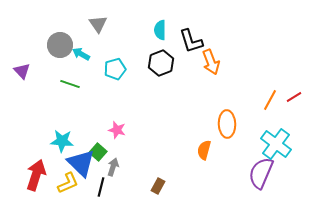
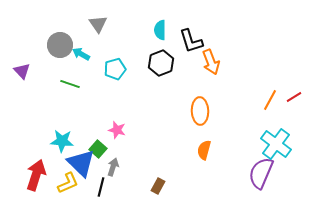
orange ellipse: moved 27 px left, 13 px up
green square: moved 3 px up
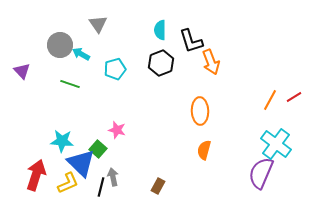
gray arrow: moved 10 px down; rotated 30 degrees counterclockwise
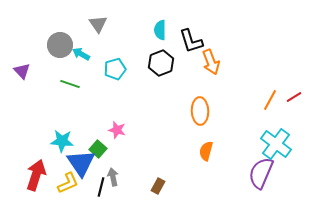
orange semicircle: moved 2 px right, 1 px down
blue triangle: rotated 12 degrees clockwise
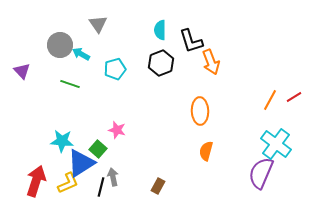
blue triangle: rotated 32 degrees clockwise
red arrow: moved 6 px down
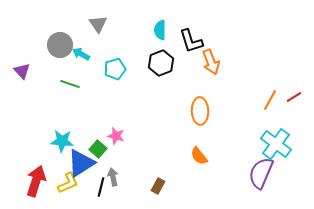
pink star: moved 1 px left, 6 px down
orange semicircle: moved 7 px left, 5 px down; rotated 54 degrees counterclockwise
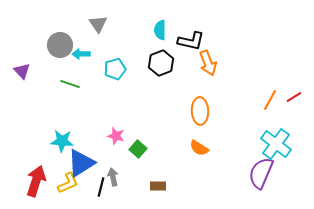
black L-shape: rotated 60 degrees counterclockwise
cyan arrow: rotated 30 degrees counterclockwise
orange arrow: moved 3 px left, 1 px down
green square: moved 40 px right
orange semicircle: moved 8 px up; rotated 18 degrees counterclockwise
brown rectangle: rotated 63 degrees clockwise
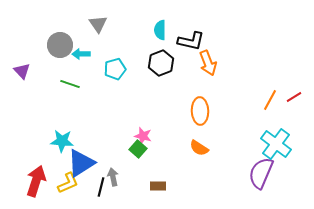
pink star: moved 27 px right
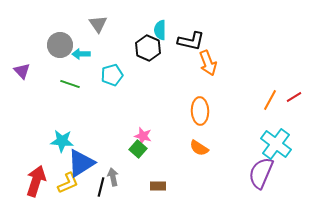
black hexagon: moved 13 px left, 15 px up; rotated 15 degrees counterclockwise
cyan pentagon: moved 3 px left, 6 px down
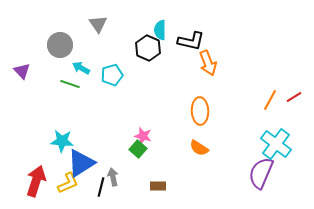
cyan arrow: moved 14 px down; rotated 30 degrees clockwise
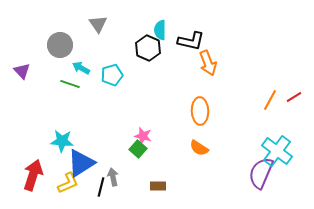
cyan cross: moved 1 px right, 7 px down
red arrow: moved 3 px left, 6 px up
